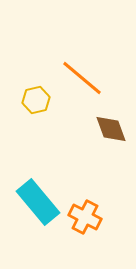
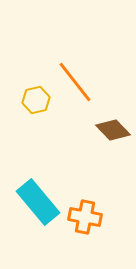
orange line: moved 7 px left, 4 px down; rotated 12 degrees clockwise
brown diamond: moved 2 px right, 1 px down; rotated 24 degrees counterclockwise
orange cross: rotated 16 degrees counterclockwise
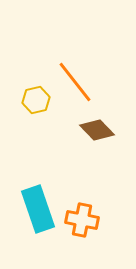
brown diamond: moved 16 px left
cyan rectangle: moved 7 px down; rotated 21 degrees clockwise
orange cross: moved 3 px left, 3 px down
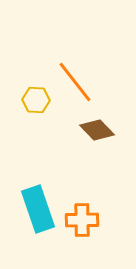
yellow hexagon: rotated 16 degrees clockwise
orange cross: rotated 12 degrees counterclockwise
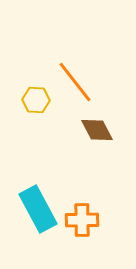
brown diamond: rotated 16 degrees clockwise
cyan rectangle: rotated 9 degrees counterclockwise
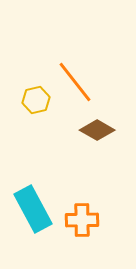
yellow hexagon: rotated 16 degrees counterclockwise
brown diamond: rotated 32 degrees counterclockwise
cyan rectangle: moved 5 px left
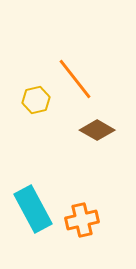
orange line: moved 3 px up
orange cross: rotated 12 degrees counterclockwise
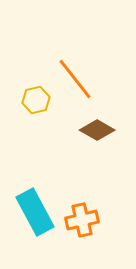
cyan rectangle: moved 2 px right, 3 px down
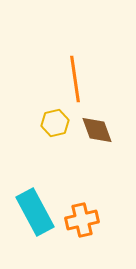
orange line: rotated 30 degrees clockwise
yellow hexagon: moved 19 px right, 23 px down
brown diamond: rotated 40 degrees clockwise
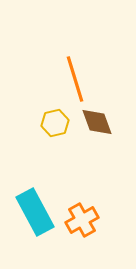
orange line: rotated 9 degrees counterclockwise
brown diamond: moved 8 px up
orange cross: rotated 16 degrees counterclockwise
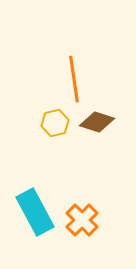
orange line: moved 1 px left; rotated 9 degrees clockwise
brown diamond: rotated 52 degrees counterclockwise
orange cross: rotated 16 degrees counterclockwise
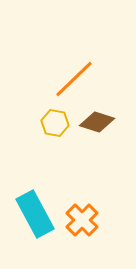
orange line: rotated 54 degrees clockwise
yellow hexagon: rotated 24 degrees clockwise
cyan rectangle: moved 2 px down
